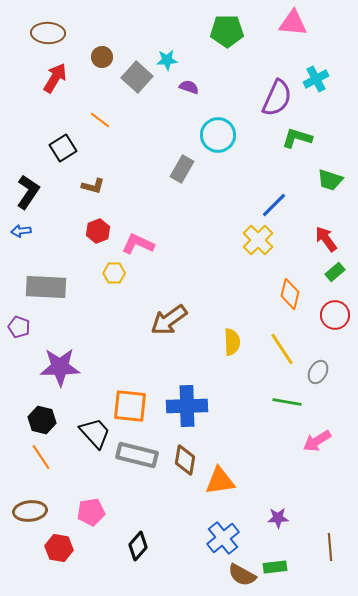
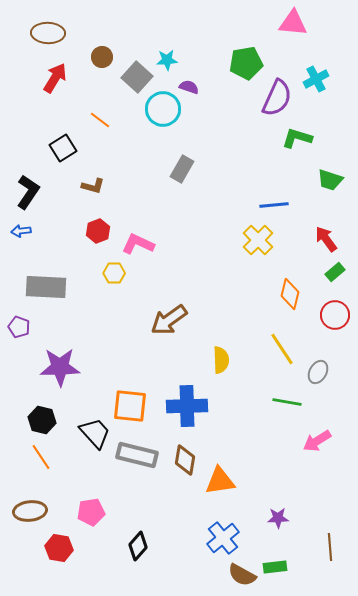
green pentagon at (227, 31): moved 19 px right, 32 px down; rotated 8 degrees counterclockwise
cyan circle at (218, 135): moved 55 px left, 26 px up
blue line at (274, 205): rotated 40 degrees clockwise
yellow semicircle at (232, 342): moved 11 px left, 18 px down
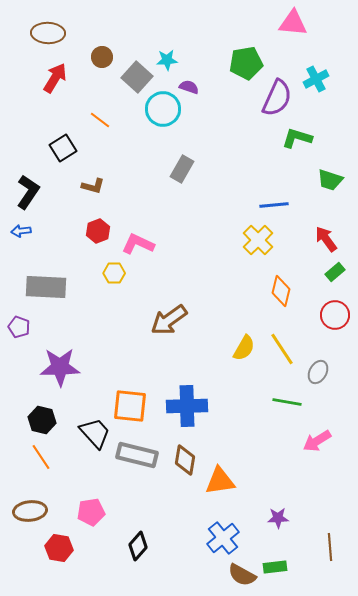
orange diamond at (290, 294): moved 9 px left, 3 px up
yellow semicircle at (221, 360): moved 23 px right, 12 px up; rotated 32 degrees clockwise
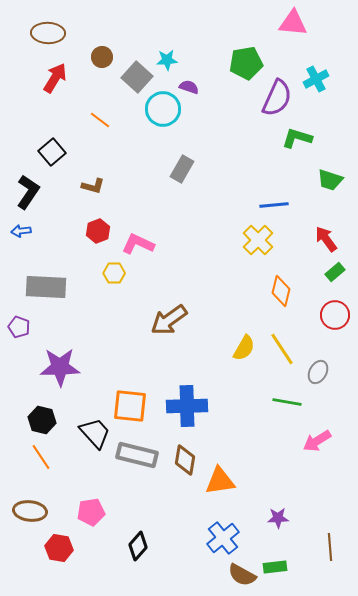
black square at (63, 148): moved 11 px left, 4 px down; rotated 8 degrees counterclockwise
brown ellipse at (30, 511): rotated 12 degrees clockwise
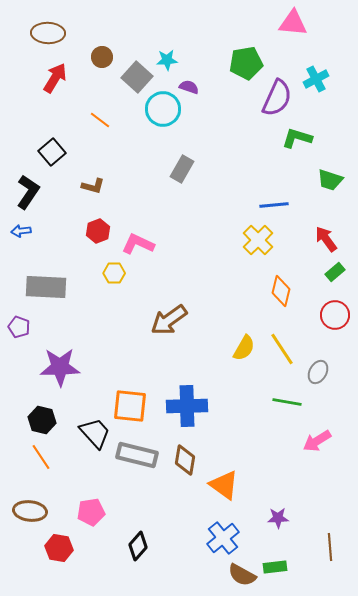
orange triangle at (220, 481): moved 4 px right, 4 px down; rotated 44 degrees clockwise
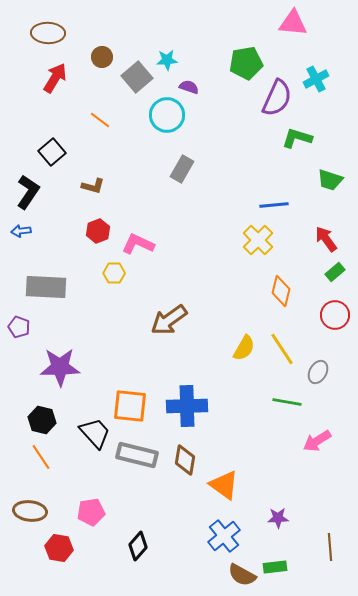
gray square at (137, 77): rotated 8 degrees clockwise
cyan circle at (163, 109): moved 4 px right, 6 px down
blue cross at (223, 538): moved 1 px right, 2 px up
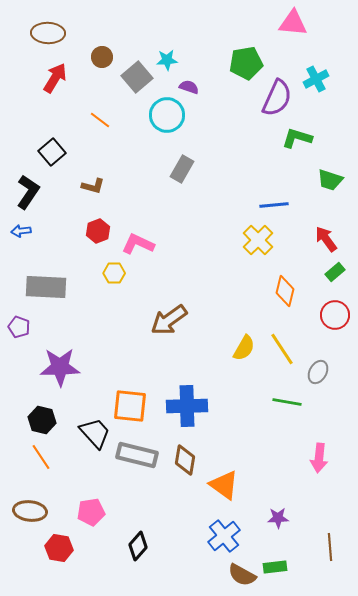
orange diamond at (281, 291): moved 4 px right
pink arrow at (317, 441): moved 2 px right, 17 px down; rotated 52 degrees counterclockwise
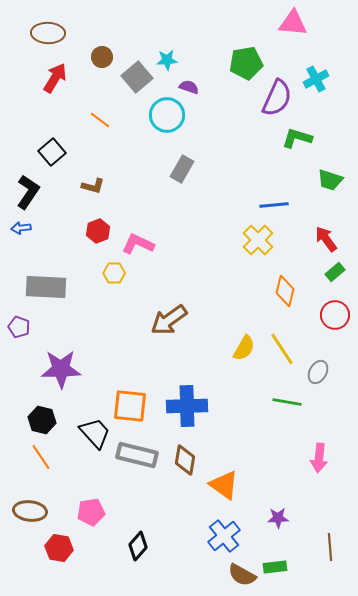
blue arrow at (21, 231): moved 3 px up
purple star at (60, 367): moved 1 px right, 2 px down
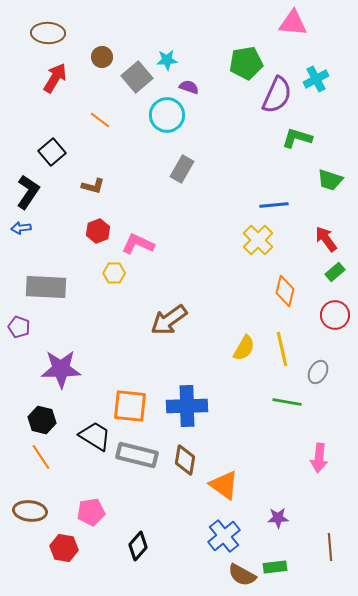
purple semicircle at (277, 98): moved 3 px up
yellow line at (282, 349): rotated 20 degrees clockwise
black trapezoid at (95, 433): moved 3 px down; rotated 16 degrees counterclockwise
red hexagon at (59, 548): moved 5 px right
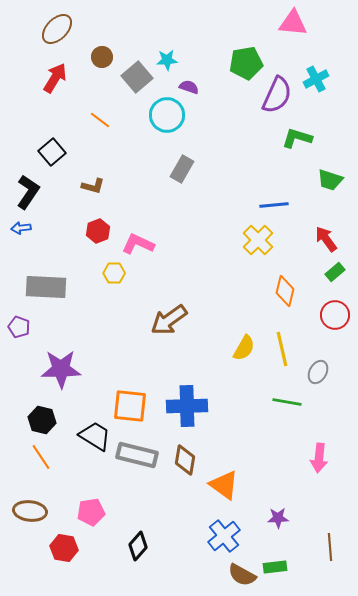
brown ellipse at (48, 33): moved 9 px right, 4 px up; rotated 48 degrees counterclockwise
